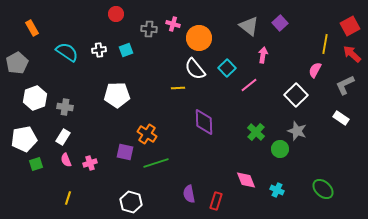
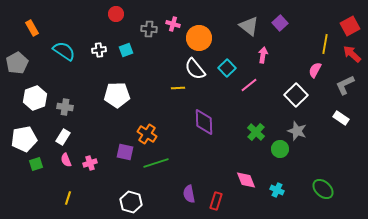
cyan semicircle at (67, 52): moved 3 px left, 1 px up
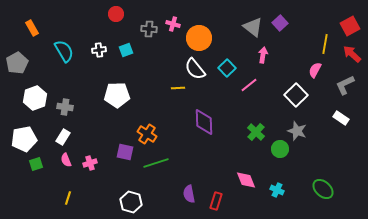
gray triangle at (249, 26): moved 4 px right, 1 px down
cyan semicircle at (64, 51): rotated 25 degrees clockwise
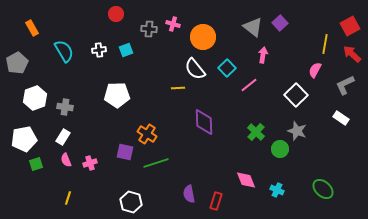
orange circle at (199, 38): moved 4 px right, 1 px up
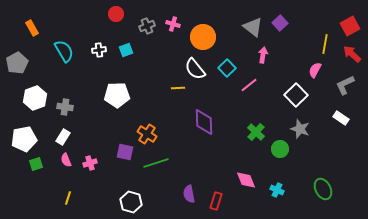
gray cross at (149, 29): moved 2 px left, 3 px up; rotated 28 degrees counterclockwise
gray star at (297, 131): moved 3 px right, 2 px up
green ellipse at (323, 189): rotated 20 degrees clockwise
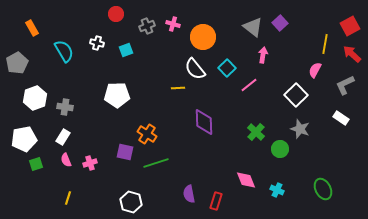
white cross at (99, 50): moved 2 px left, 7 px up; rotated 24 degrees clockwise
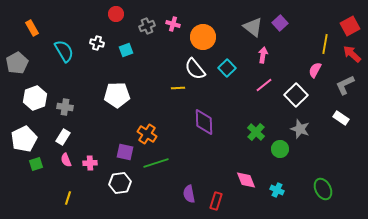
pink line at (249, 85): moved 15 px right
white pentagon at (24, 139): rotated 15 degrees counterclockwise
pink cross at (90, 163): rotated 16 degrees clockwise
white hexagon at (131, 202): moved 11 px left, 19 px up; rotated 25 degrees counterclockwise
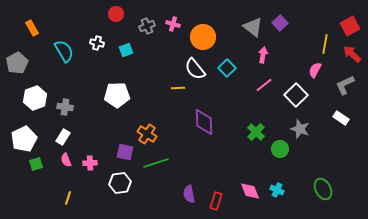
pink diamond at (246, 180): moved 4 px right, 11 px down
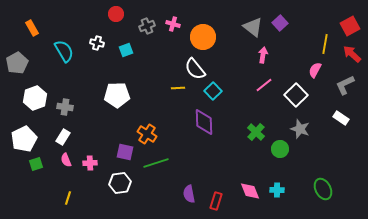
cyan square at (227, 68): moved 14 px left, 23 px down
cyan cross at (277, 190): rotated 24 degrees counterclockwise
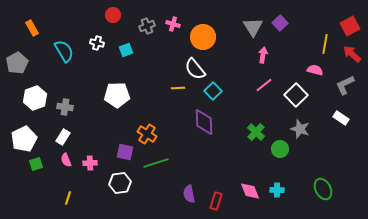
red circle at (116, 14): moved 3 px left, 1 px down
gray triangle at (253, 27): rotated 20 degrees clockwise
pink semicircle at (315, 70): rotated 77 degrees clockwise
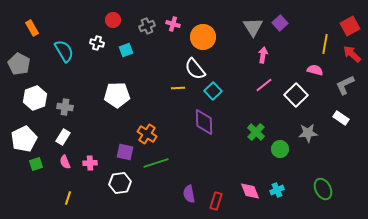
red circle at (113, 15): moved 5 px down
gray pentagon at (17, 63): moved 2 px right, 1 px down; rotated 15 degrees counterclockwise
gray star at (300, 129): moved 8 px right, 4 px down; rotated 24 degrees counterclockwise
pink semicircle at (66, 160): moved 1 px left, 2 px down
cyan cross at (277, 190): rotated 24 degrees counterclockwise
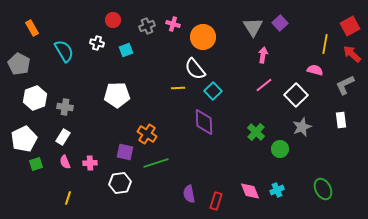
white rectangle at (341, 118): moved 2 px down; rotated 49 degrees clockwise
gray star at (308, 133): moved 6 px left, 6 px up; rotated 18 degrees counterclockwise
